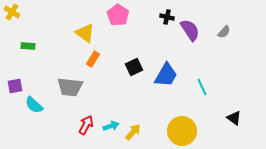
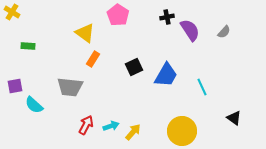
black cross: rotated 24 degrees counterclockwise
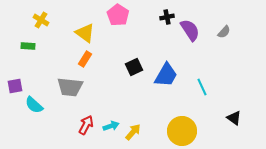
yellow cross: moved 29 px right, 8 px down
orange rectangle: moved 8 px left
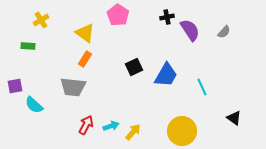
yellow cross: rotated 28 degrees clockwise
gray trapezoid: moved 3 px right
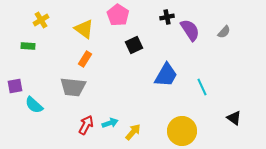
yellow triangle: moved 1 px left, 4 px up
black square: moved 22 px up
cyan arrow: moved 1 px left, 3 px up
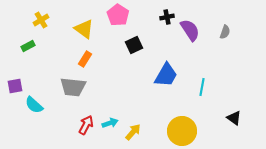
gray semicircle: moved 1 px right; rotated 24 degrees counterclockwise
green rectangle: rotated 32 degrees counterclockwise
cyan line: rotated 36 degrees clockwise
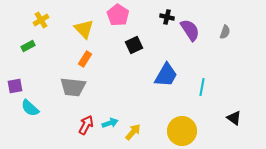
black cross: rotated 24 degrees clockwise
yellow triangle: rotated 10 degrees clockwise
cyan semicircle: moved 4 px left, 3 px down
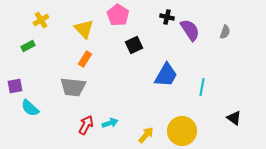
yellow arrow: moved 13 px right, 3 px down
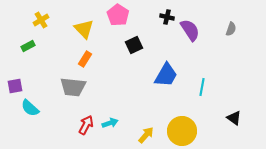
gray semicircle: moved 6 px right, 3 px up
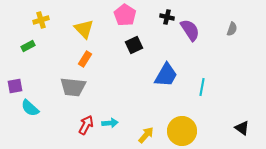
pink pentagon: moved 7 px right
yellow cross: rotated 14 degrees clockwise
gray semicircle: moved 1 px right
black triangle: moved 8 px right, 10 px down
cyan arrow: rotated 14 degrees clockwise
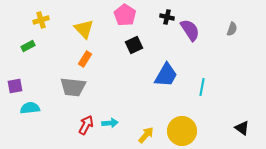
cyan semicircle: rotated 132 degrees clockwise
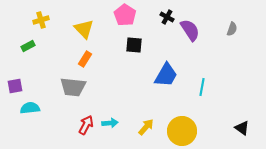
black cross: rotated 16 degrees clockwise
black square: rotated 30 degrees clockwise
yellow arrow: moved 8 px up
